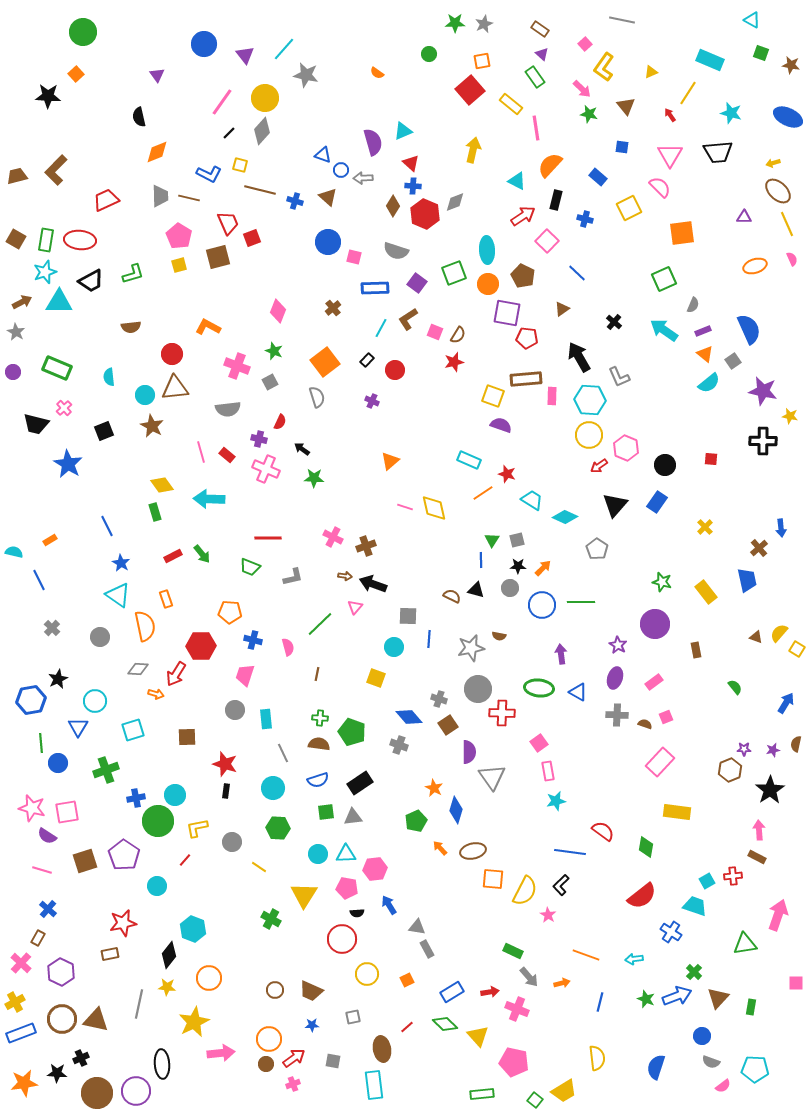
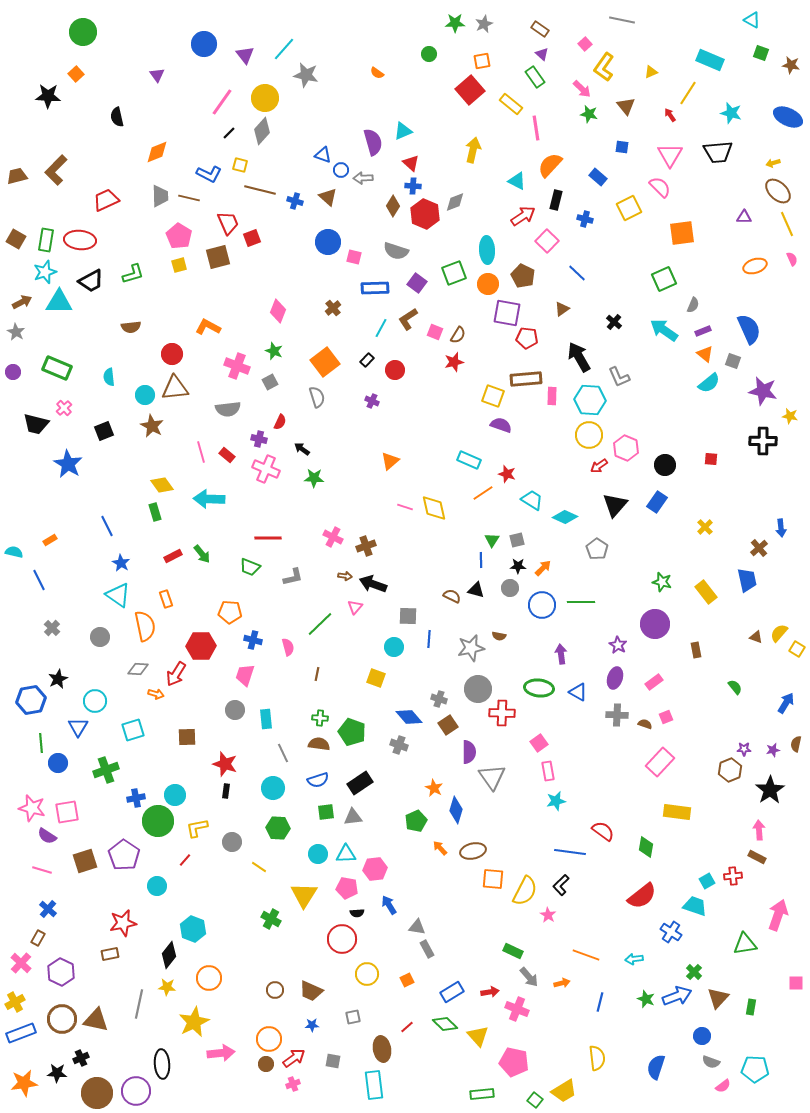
black semicircle at (139, 117): moved 22 px left
gray square at (733, 361): rotated 35 degrees counterclockwise
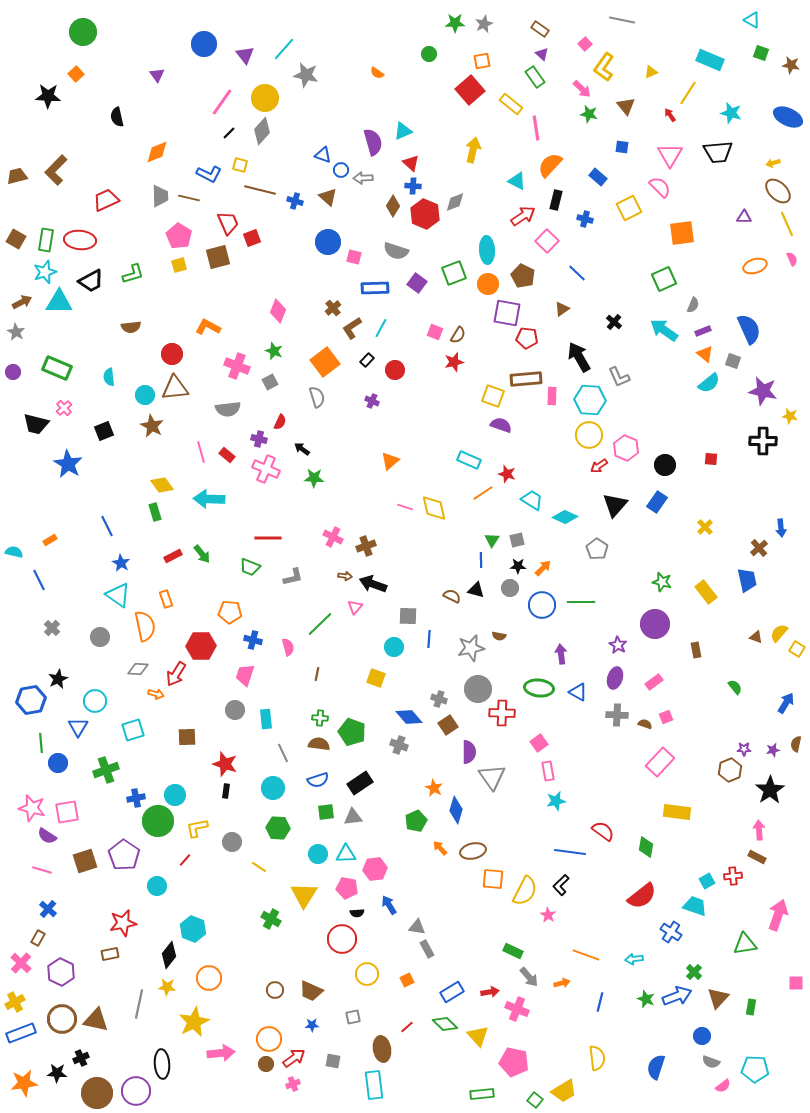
brown L-shape at (408, 319): moved 56 px left, 9 px down
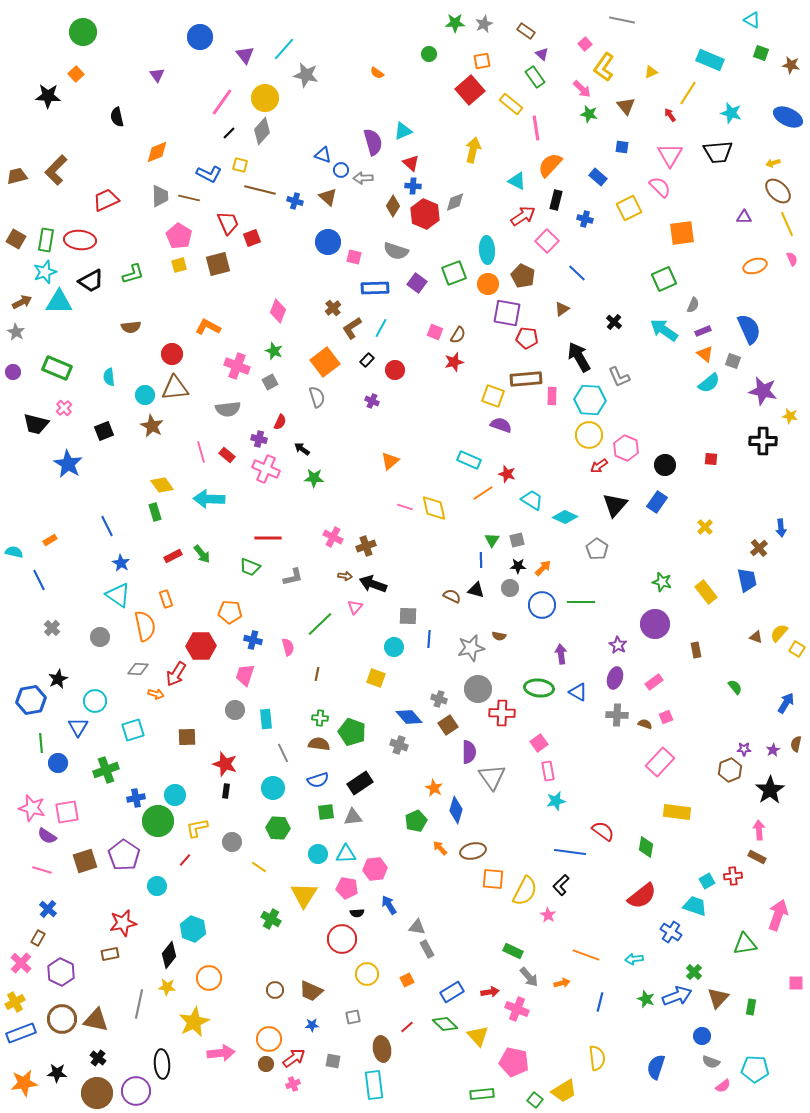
brown rectangle at (540, 29): moved 14 px left, 2 px down
blue circle at (204, 44): moved 4 px left, 7 px up
brown square at (218, 257): moved 7 px down
purple star at (773, 750): rotated 16 degrees counterclockwise
black cross at (81, 1058): moved 17 px right; rotated 28 degrees counterclockwise
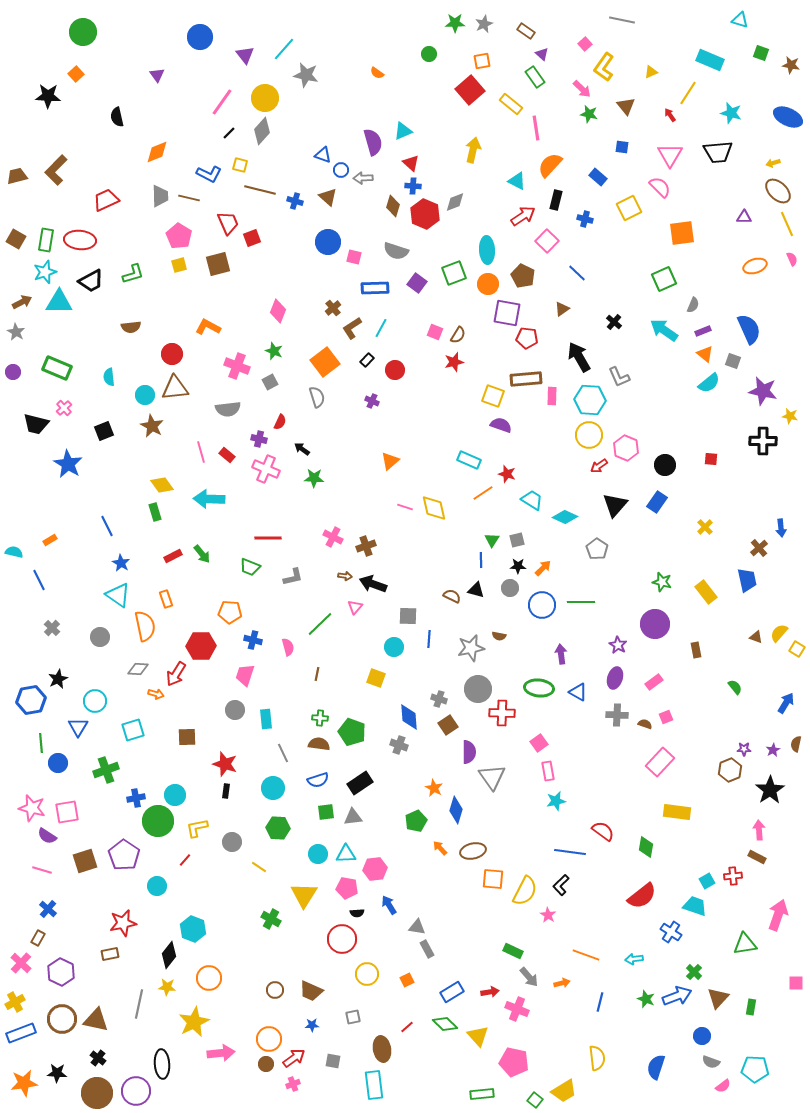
cyan triangle at (752, 20): moved 12 px left; rotated 12 degrees counterclockwise
brown diamond at (393, 206): rotated 15 degrees counterclockwise
blue diamond at (409, 717): rotated 36 degrees clockwise
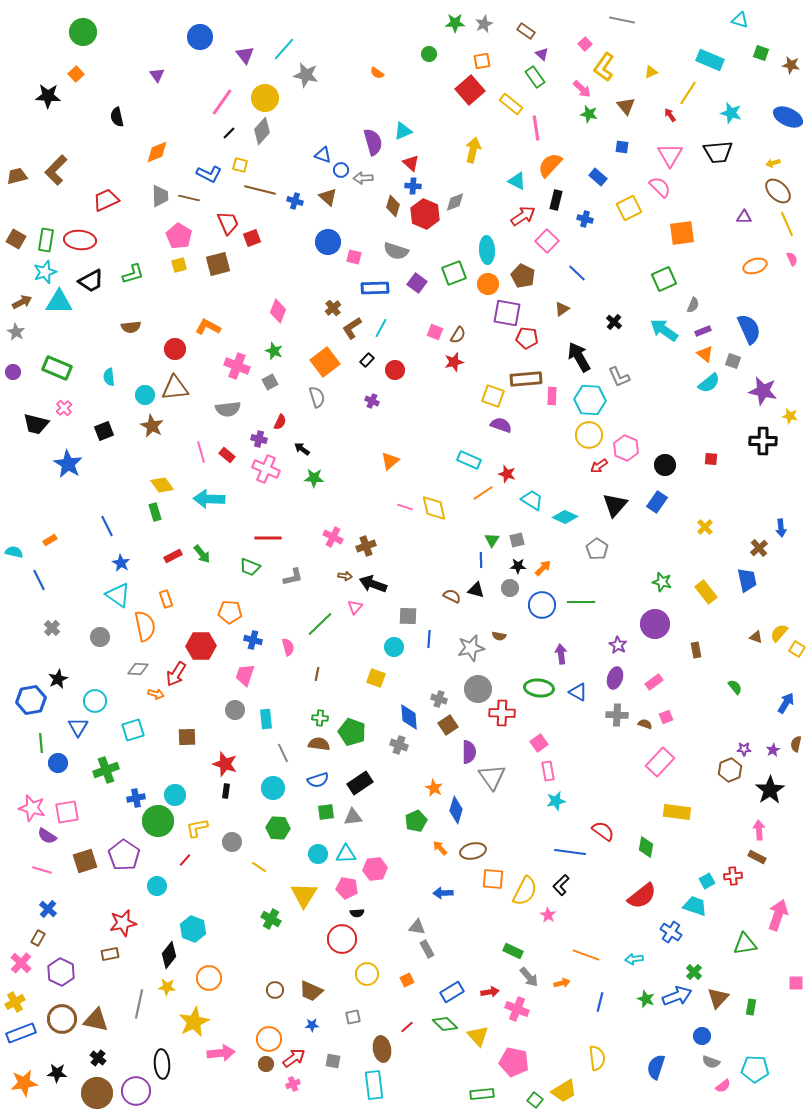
red circle at (172, 354): moved 3 px right, 5 px up
blue arrow at (389, 905): moved 54 px right, 12 px up; rotated 60 degrees counterclockwise
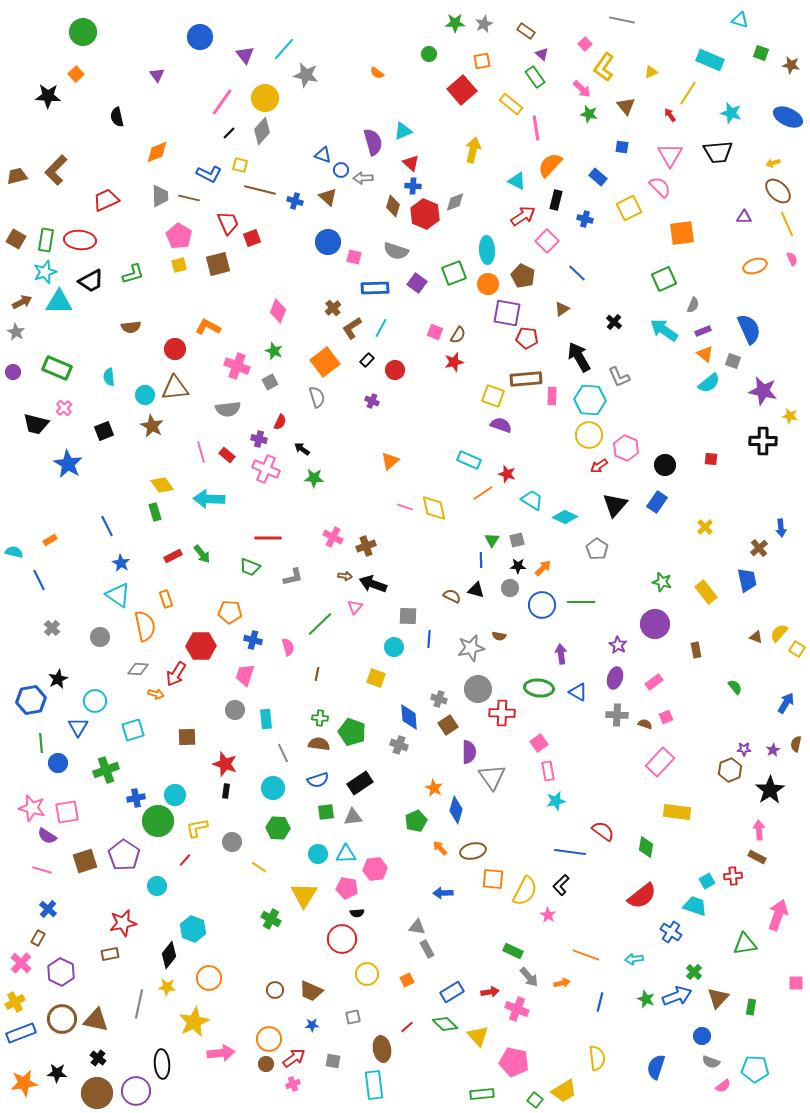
red square at (470, 90): moved 8 px left
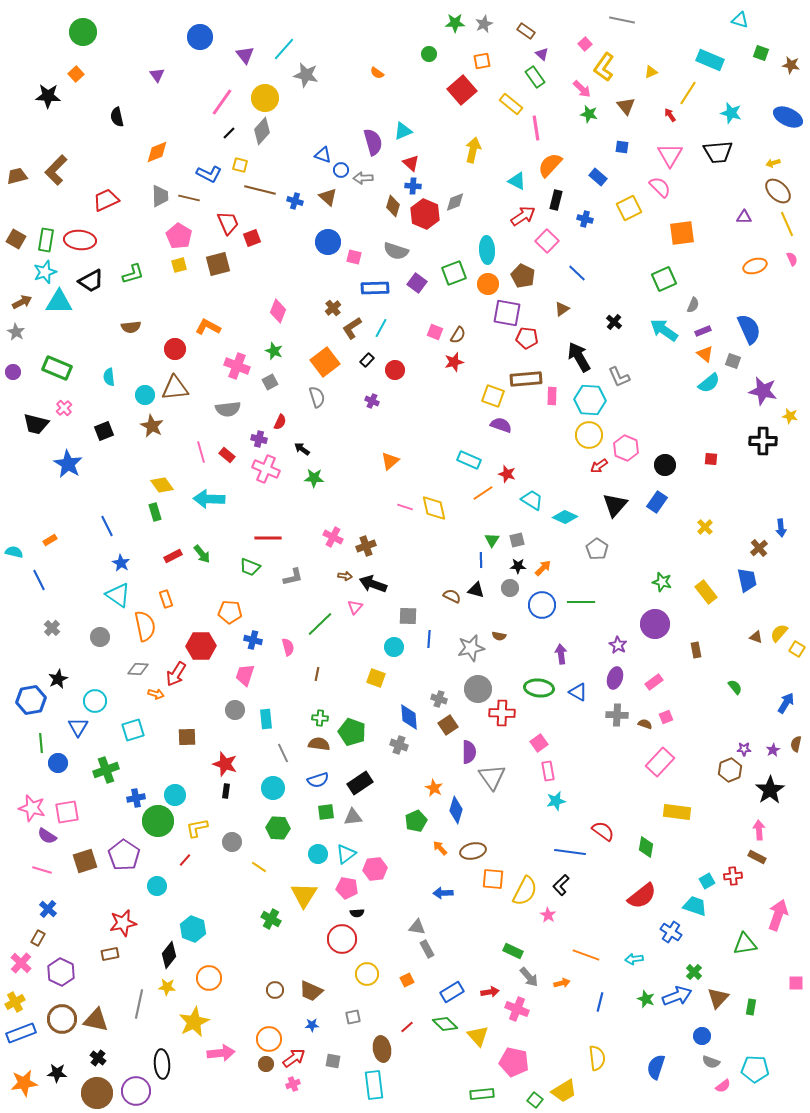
cyan triangle at (346, 854): rotated 35 degrees counterclockwise
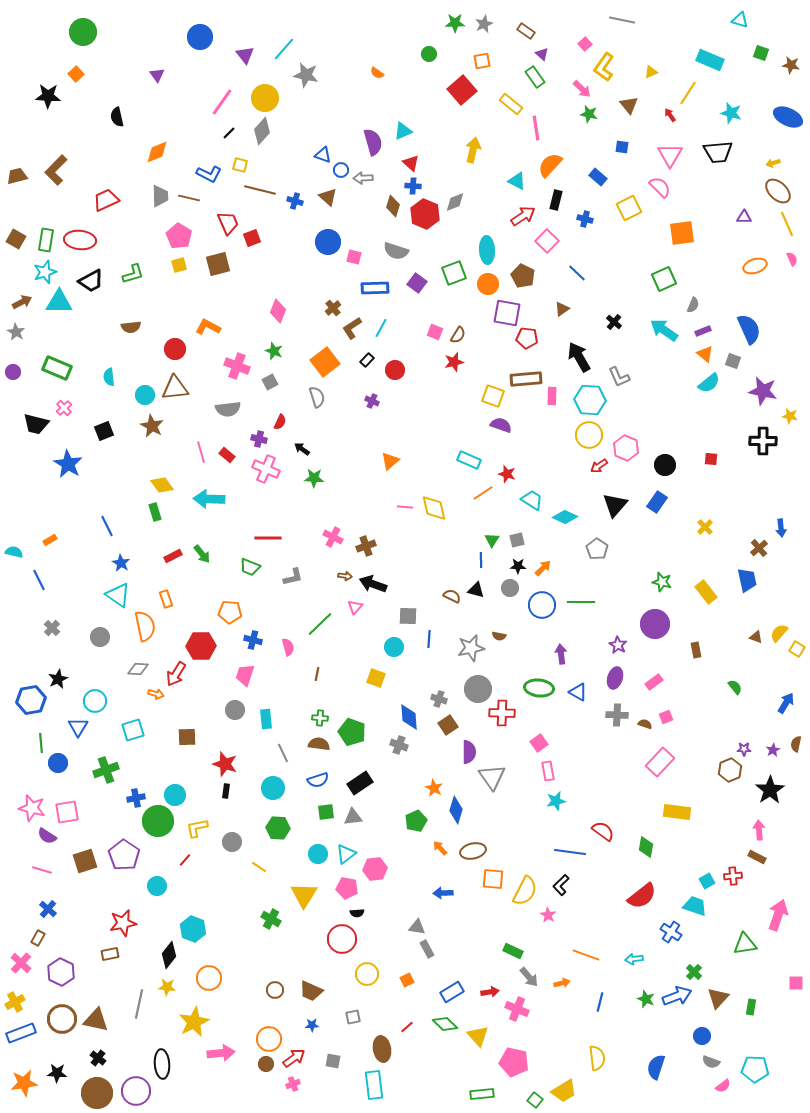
brown triangle at (626, 106): moved 3 px right, 1 px up
pink line at (405, 507): rotated 14 degrees counterclockwise
